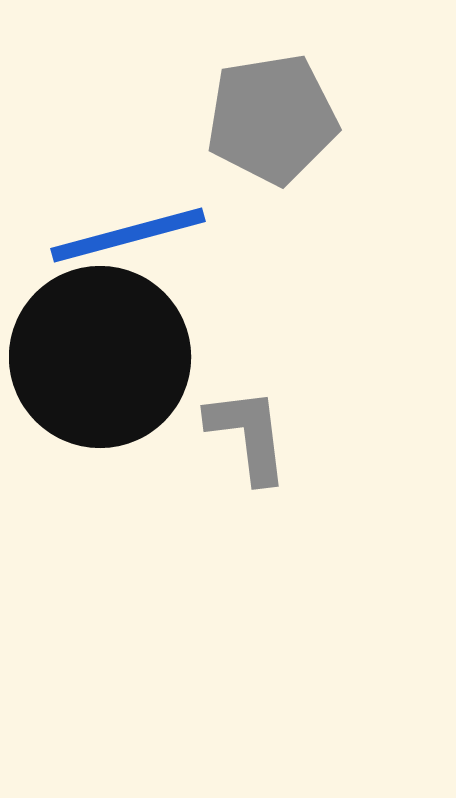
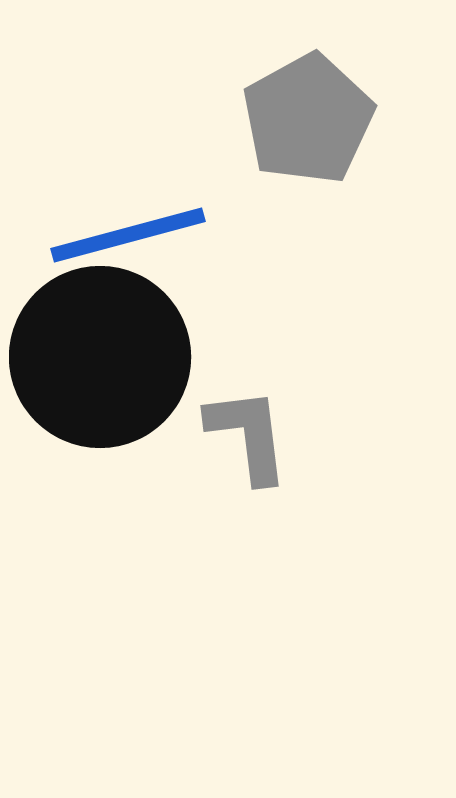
gray pentagon: moved 36 px right; rotated 20 degrees counterclockwise
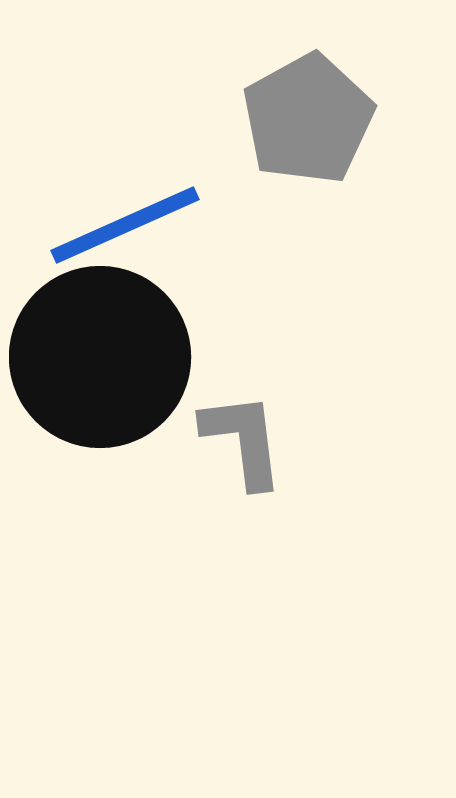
blue line: moved 3 px left, 10 px up; rotated 9 degrees counterclockwise
gray L-shape: moved 5 px left, 5 px down
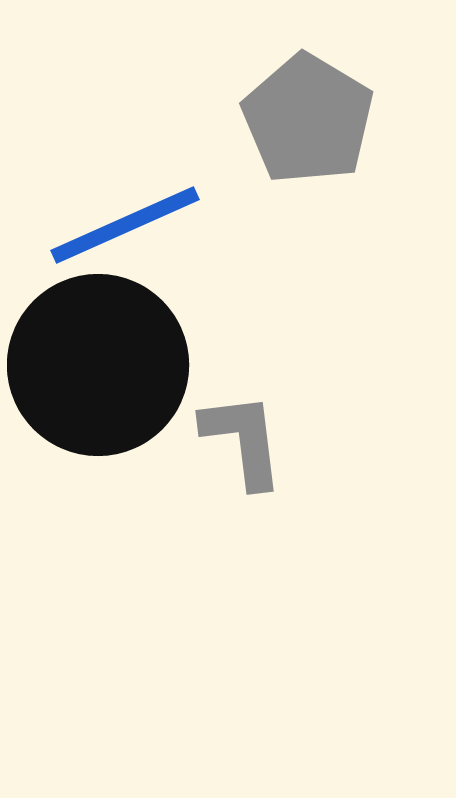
gray pentagon: rotated 12 degrees counterclockwise
black circle: moved 2 px left, 8 px down
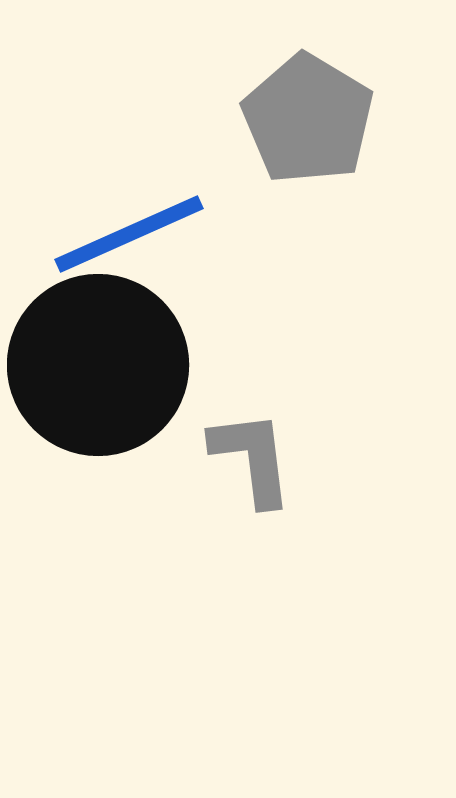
blue line: moved 4 px right, 9 px down
gray L-shape: moved 9 px right, 18 px down
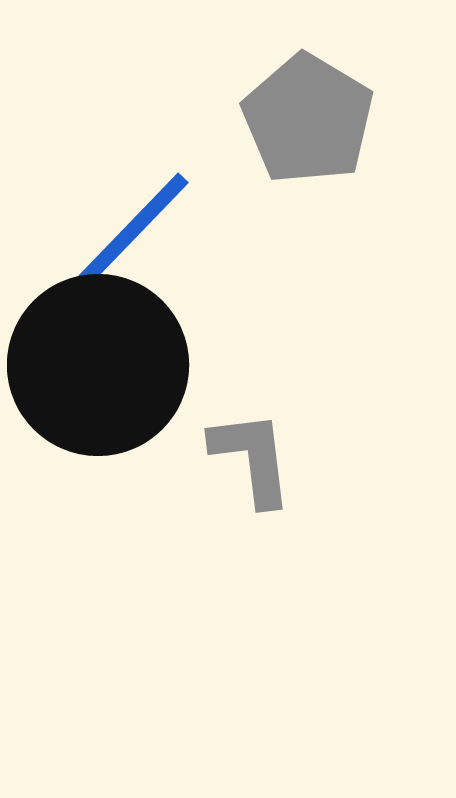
blue line: rotated 22 degrees counterclockwise
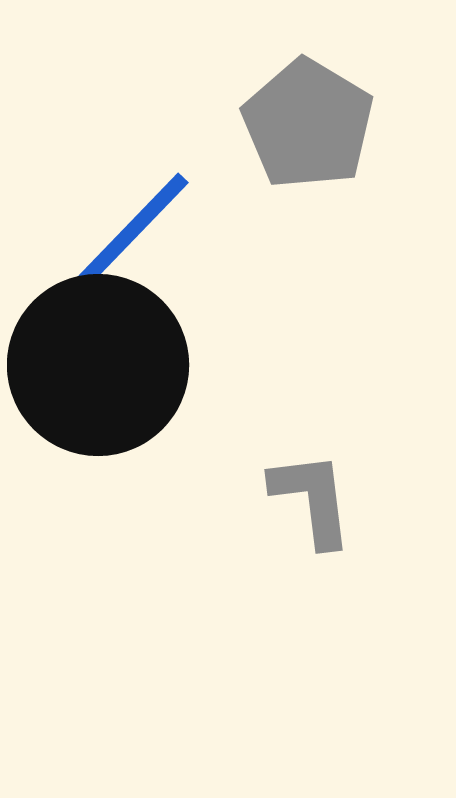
gray pentagon: moved 5 px down
gray L-shape: moved 60 px right, 41 px down
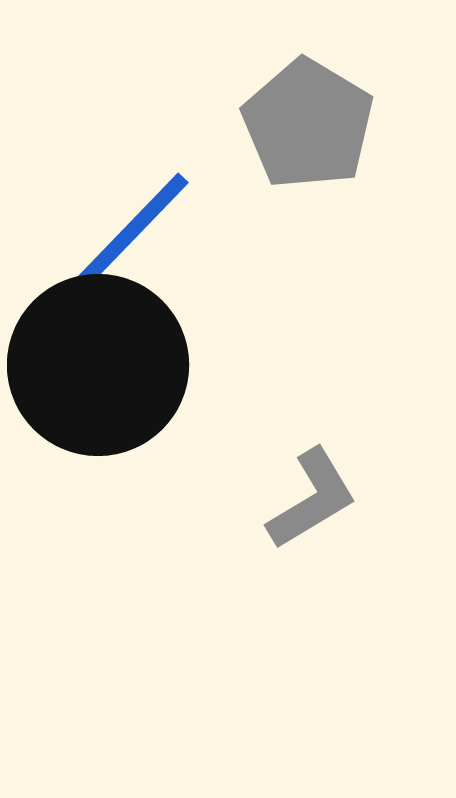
gray L-shape: rotated 66 degrees clockwise
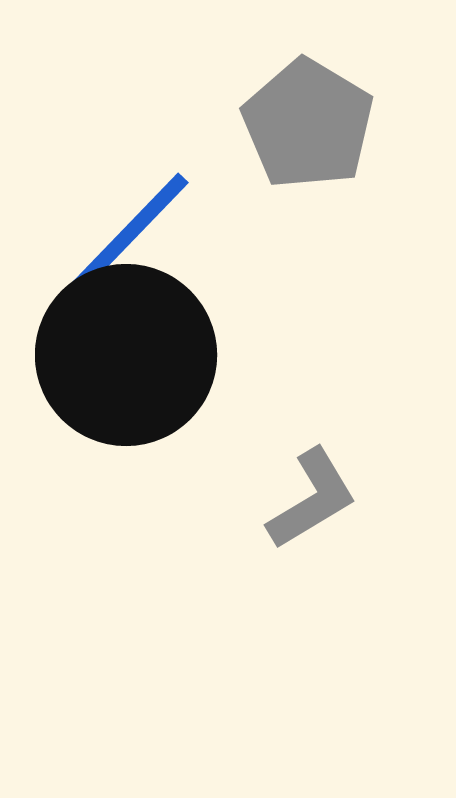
black circle: moved 28 px right, 10 px up
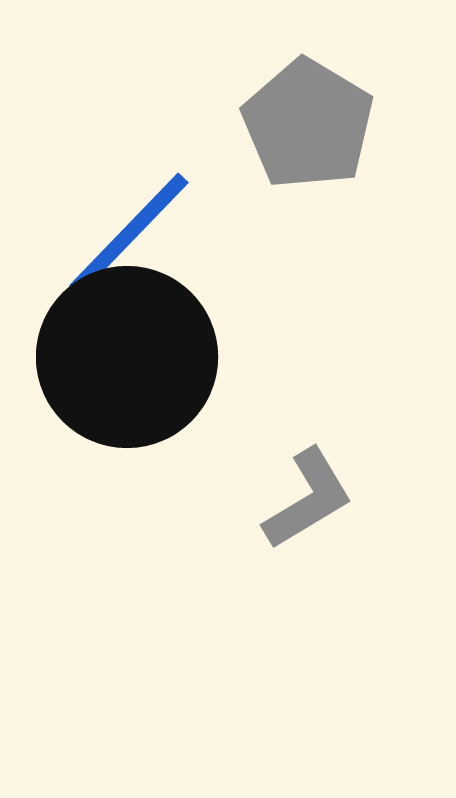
black circle: moved 1 px right, 2 px down
gray L-shape: moved 4 px left
